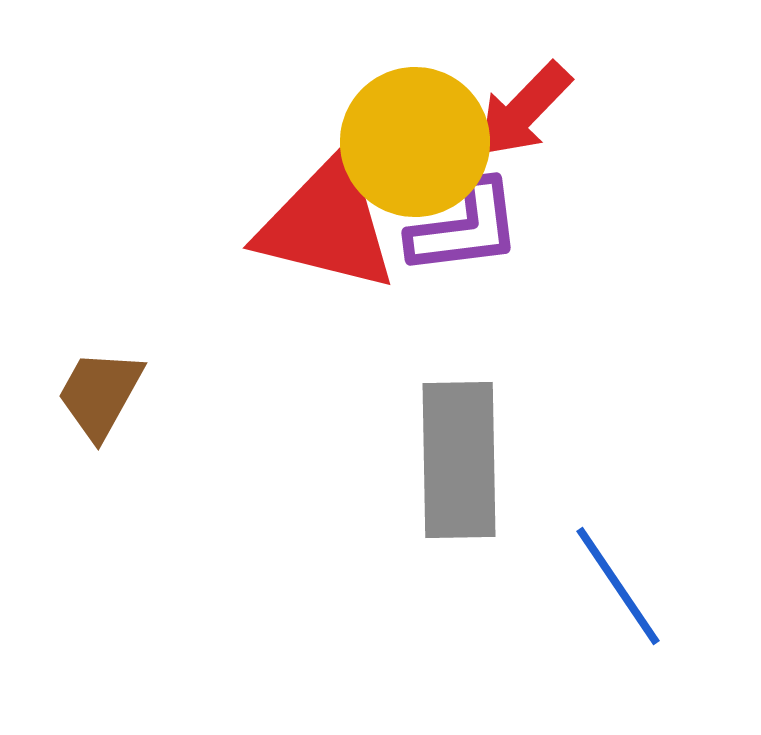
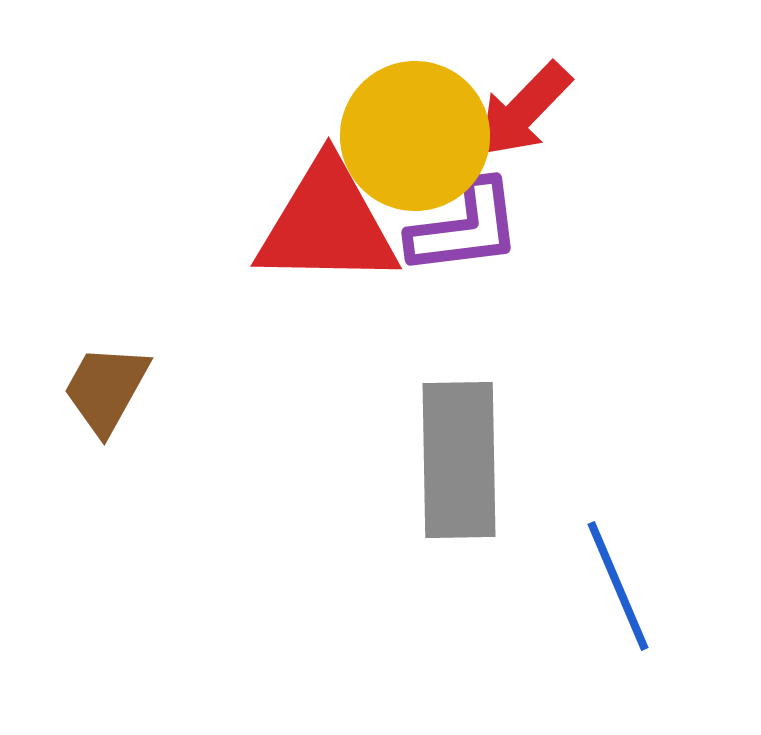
yellow circle: moved 6 px up
red triangle: rotated 13 degrees counterclockwise
brown trapezoid: moved 6 px right, 5 px up
blue line: rotated 11 degrees clockwise
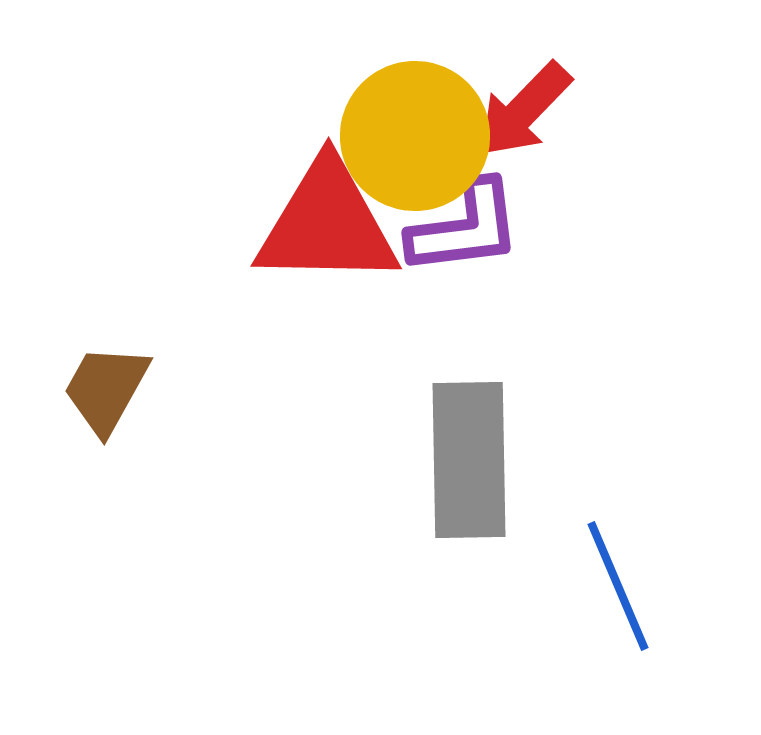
gray rectangle: moved 10 px right
